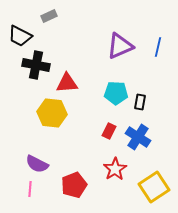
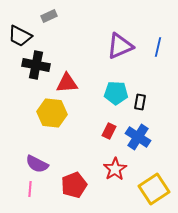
yellow square: moved 2 px down
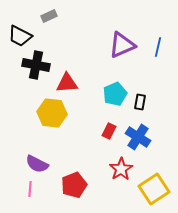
purple triangle: moved 2 px right, 1 px up
cyan pentagon: moved 1 px left, 1 px down; rotated 25 degrees counterclockwise
red star: moved 6 px right
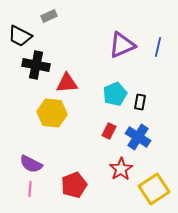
purple semicircle: moved 6 px left
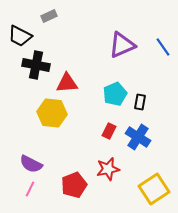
blue line: moved 5 px right; rotated 48 degrees counterclockwise
red star: moved 13 px left; rotated 20 degrees clockwise
pink line: rotated 21 degrees clockwise
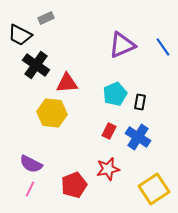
gray rectangle: moved 3 px left, 2 px down
black trapezoid: moved 1 px up
black cross: rotated 24 degrees clockwise
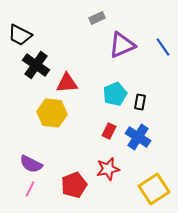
gray rectangle: moved 51 px right
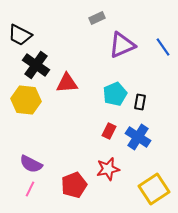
yellow hexagon: moved 26 px left, 13 px up
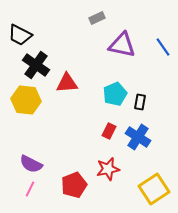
purple triangle: rotated 36 degrees clockwise
